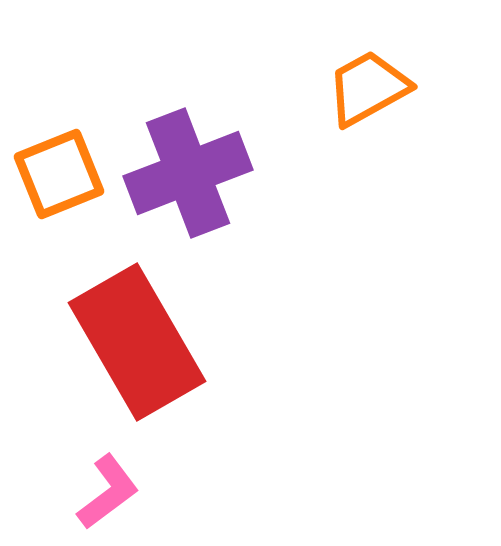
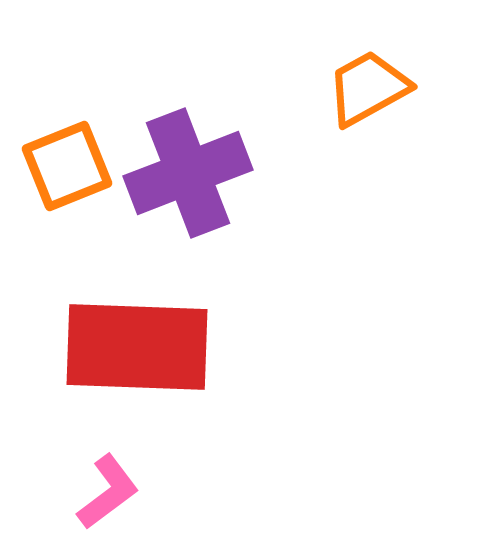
orange square: moved 8 px right, 8 px up
red rectangle: moved 5 px down; rotated 58 degrees counterclockwise
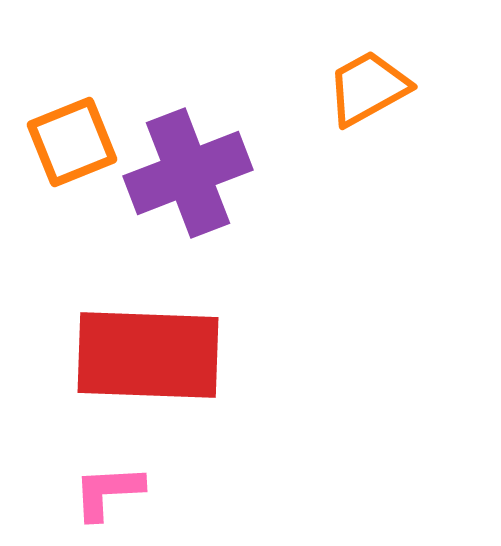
orange square: moved 5 px right, 24 px up
red rectangle: moved 11 px right, 8 px down
pink L-shape: rotated 146 degrees counterclockwise
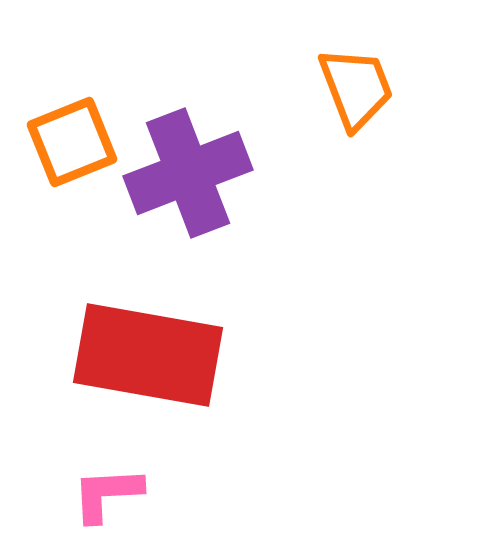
orange trapezoid: moved 12 px left; rotated 98 degrees clockwise
red rectangle: rotated 8 degrees clockwise
pink L-shape: moved 1 px left, 2 px down
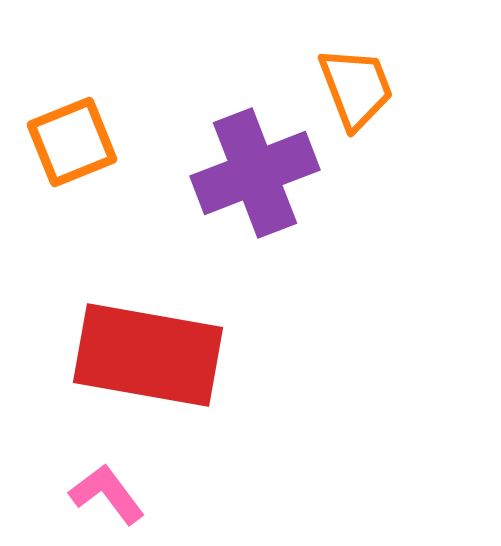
purple cross: moved 67 px right
pink L-shape: rotated 56 degrees clockwise
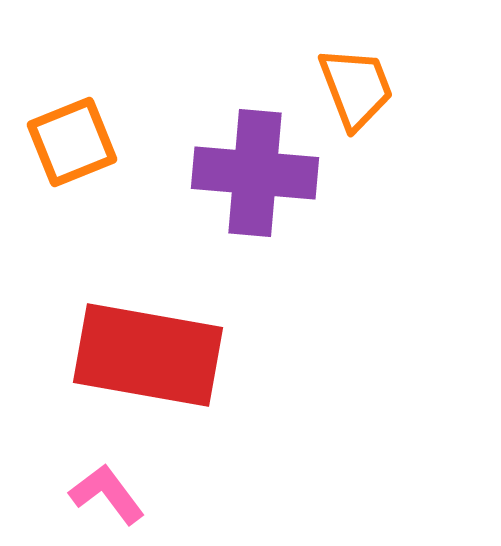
purple cross: rotated 26 degrees clockwise
